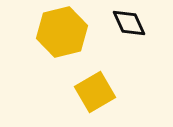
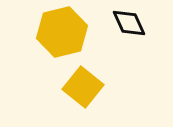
yellow square: moved 12 px left, 5 px up; rotated 21 degrees counterclockwise
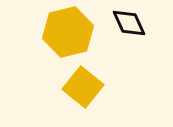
yellow hexagon: moved 6 px right
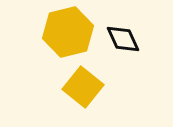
black diamond: moved 6 px left, 16 px down
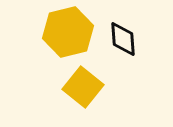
black diamond: rotated 21 degrees clockwise
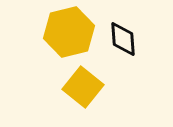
yellow hexagon: moved 1 px right
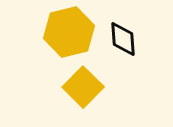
yellow square: rotated 6 degrees clockwise
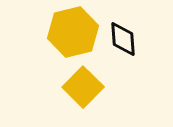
yellow hexagon: moved 4 px right
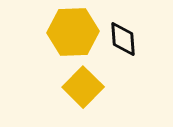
yellow hexagon: rotated 12 degrees clockwise
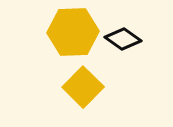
black diamond: rotated 51 degrees counterclockwise
